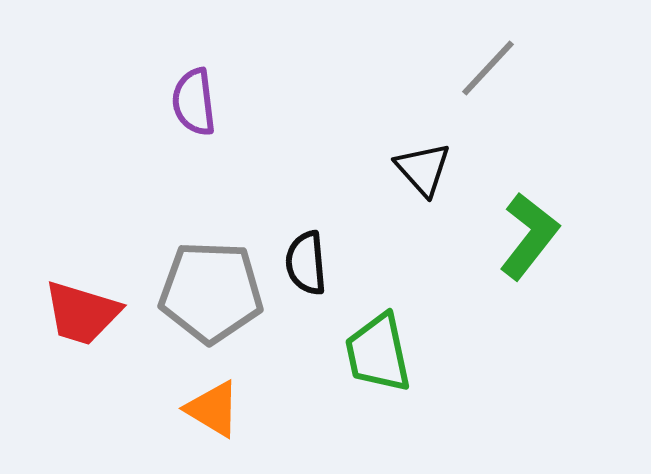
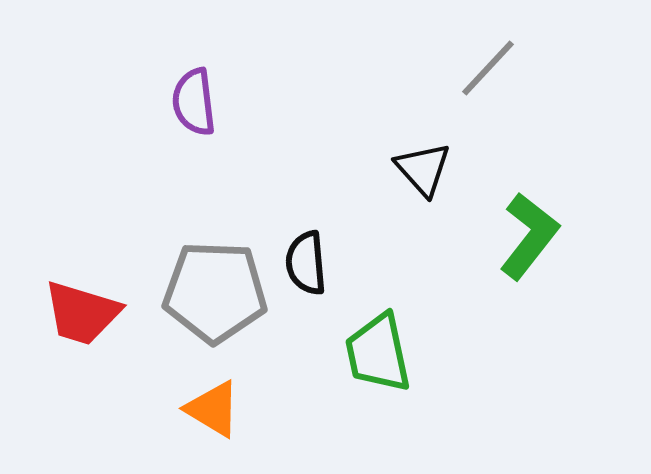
gray pentagon: moved 4 px right
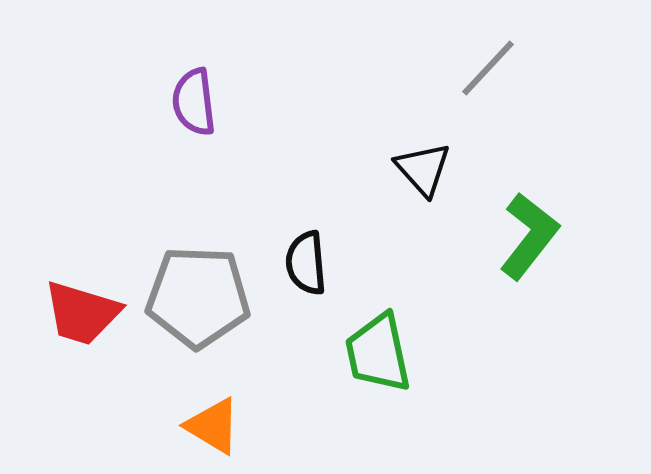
gray pentagon: moved 17 px left, 5 px down
orange triangle: moved 17 px down
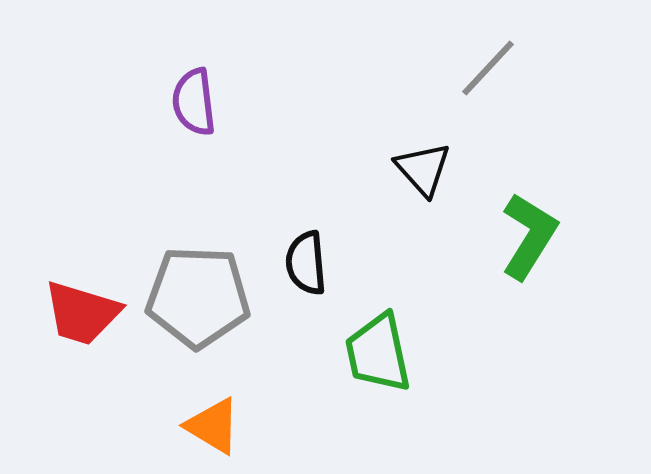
green L-shape: rotated 6 degrees counterclockwise
